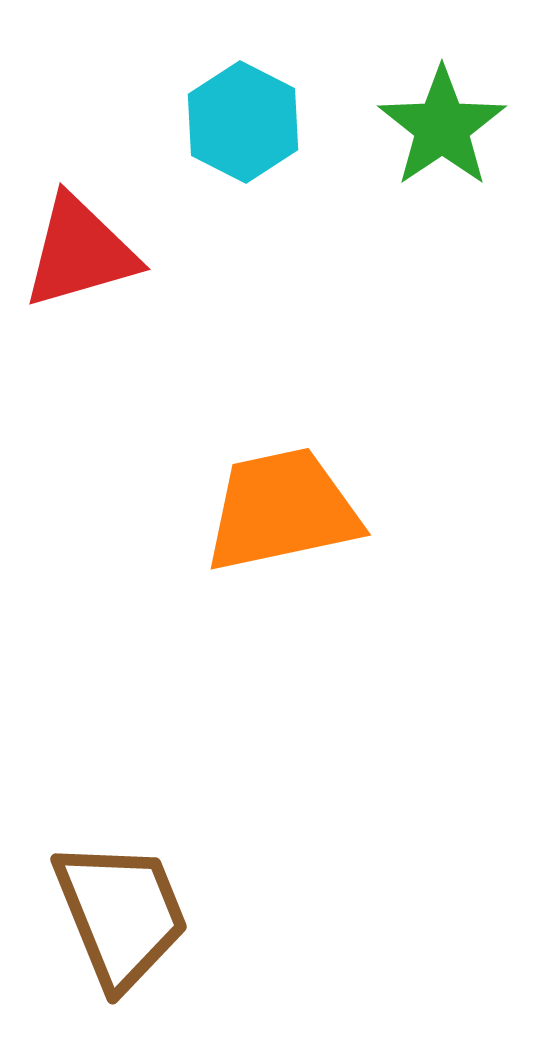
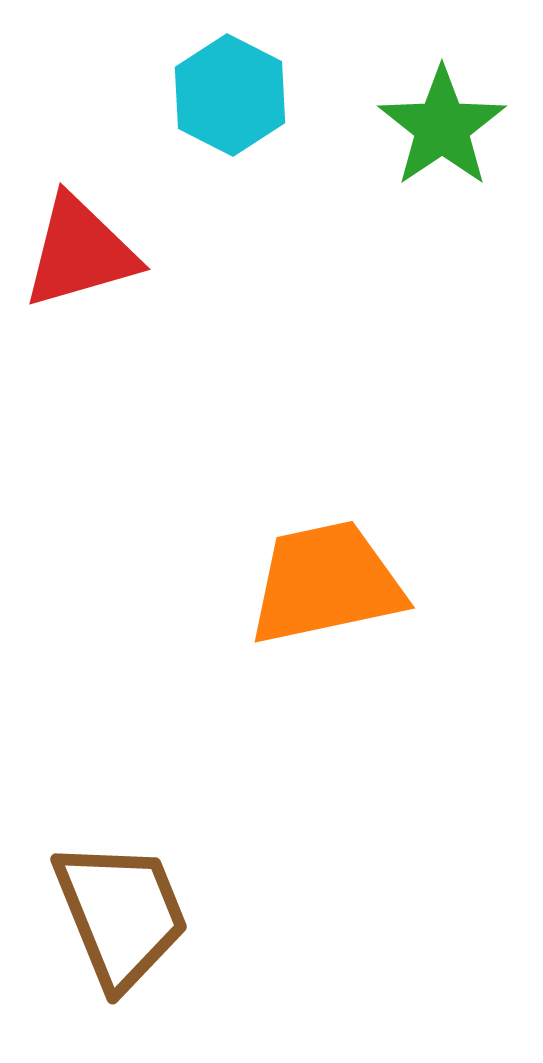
cyan hexagon: moved 13 px left, 27 px up
orange trapezoid: moved 44 px right, 73 px down
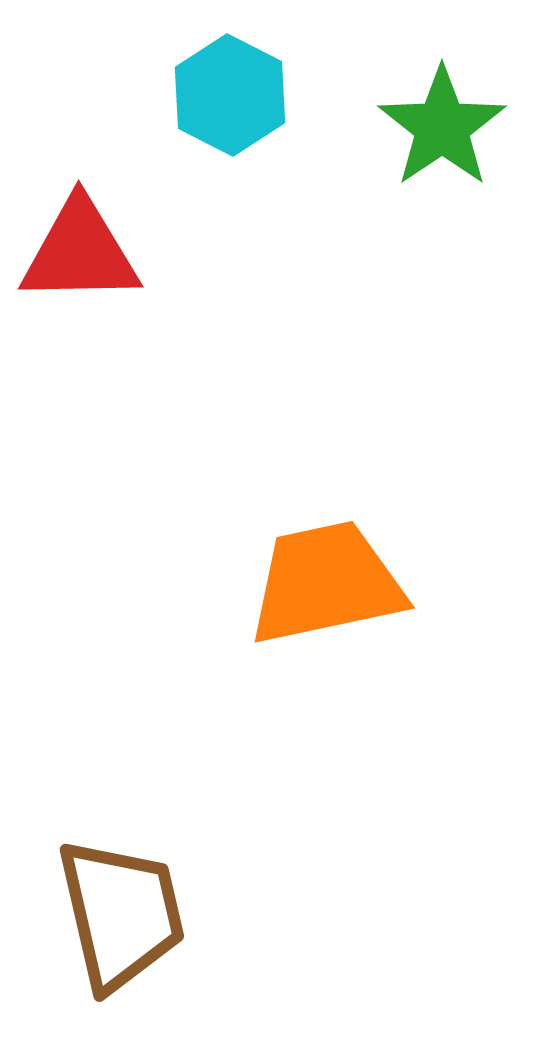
red triangle: rotated 15 degrees clockwise
brown trapezoid: rotated 9 degrees clockwise
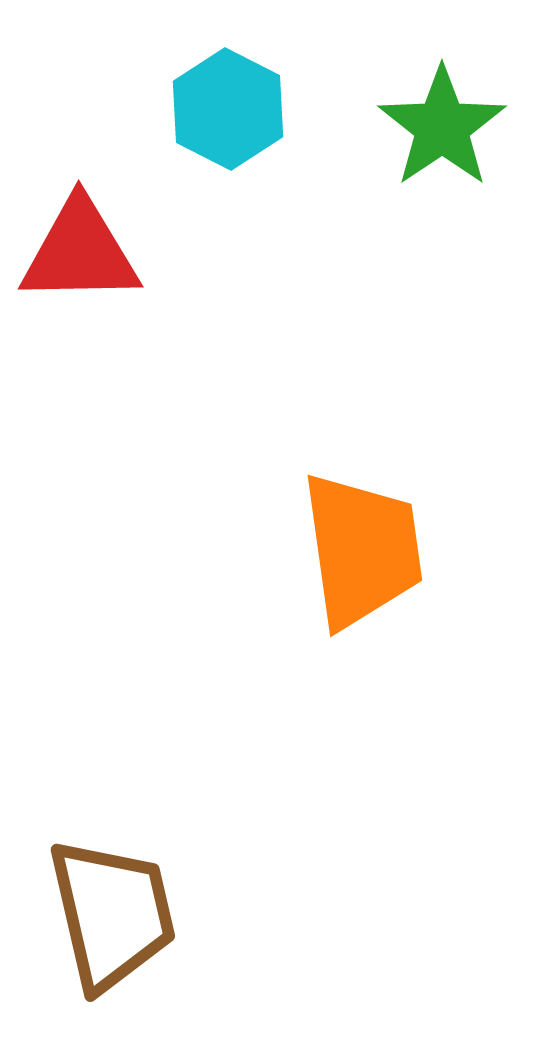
cyan hexagon: moved 2 px left, 14 px down
orange trapezoid: moved 36 px right, 33 px up; rotated 94 degrees clockwise
brown trapezoid: moved 9 px left
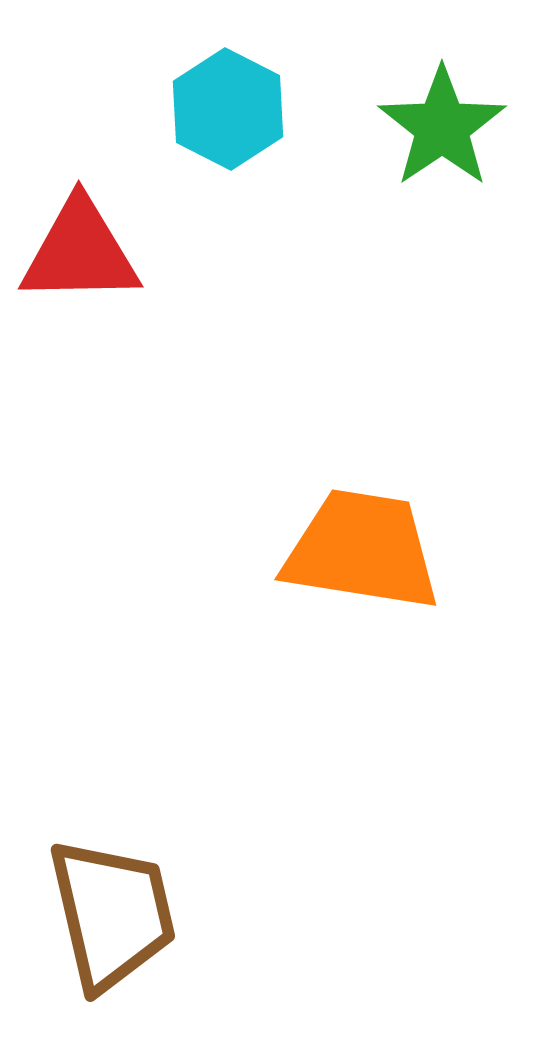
orange trapezoid: rotated 73 degrees counterclockwise
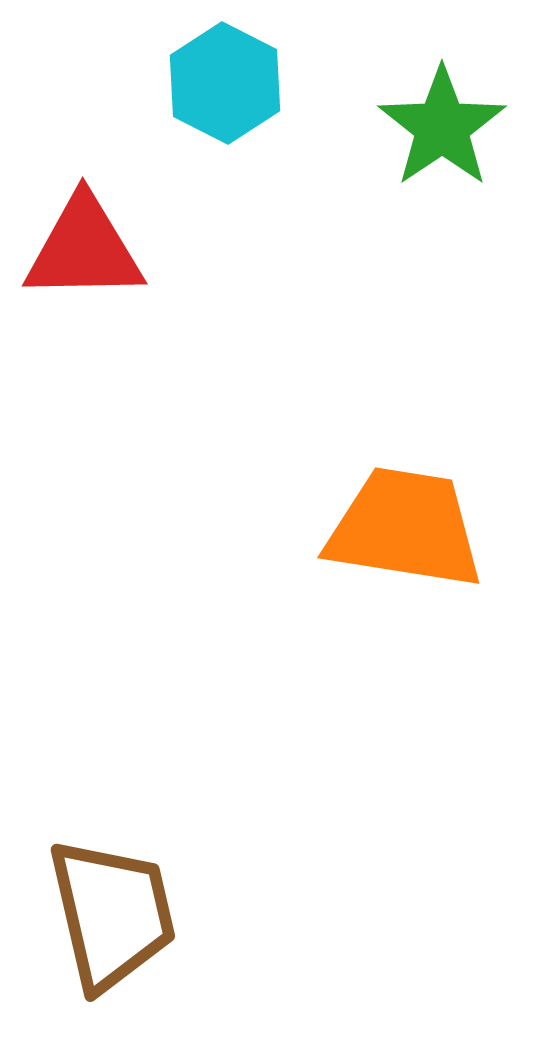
cyan hexagon: moved 3 px left, 26 px up
red triangle: moved 4 px right, 3 px up
orange trapezoid: moved 43 px right, 22 px up
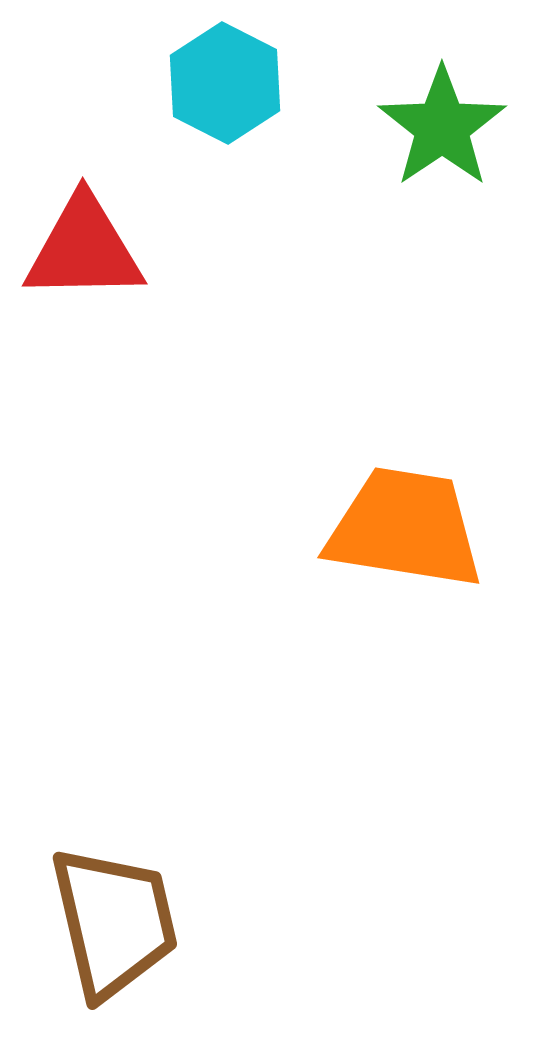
brown trapezoid: moved 2 px right, 8 px down
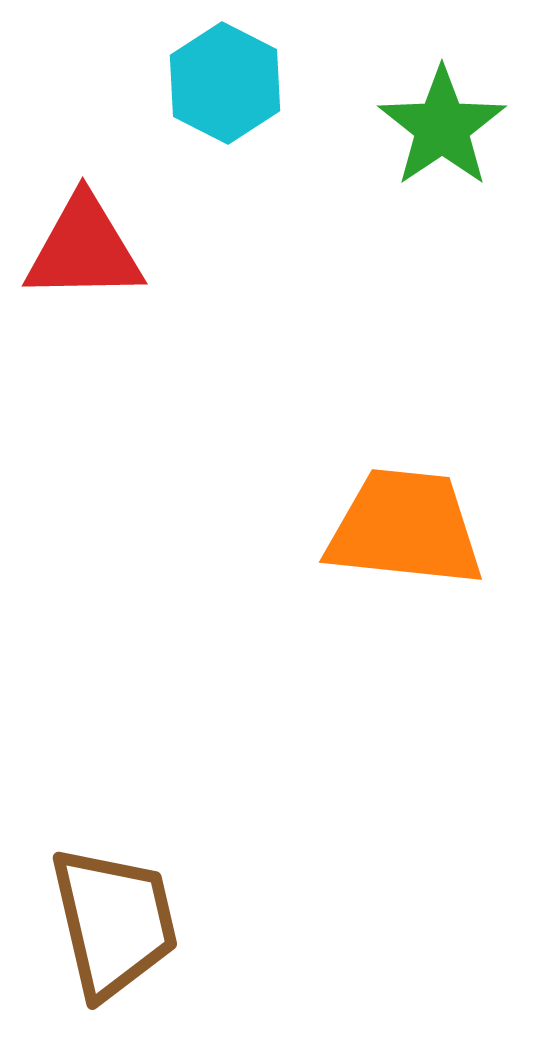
orange trapezoid: rotated 3 degrees counterclockwise
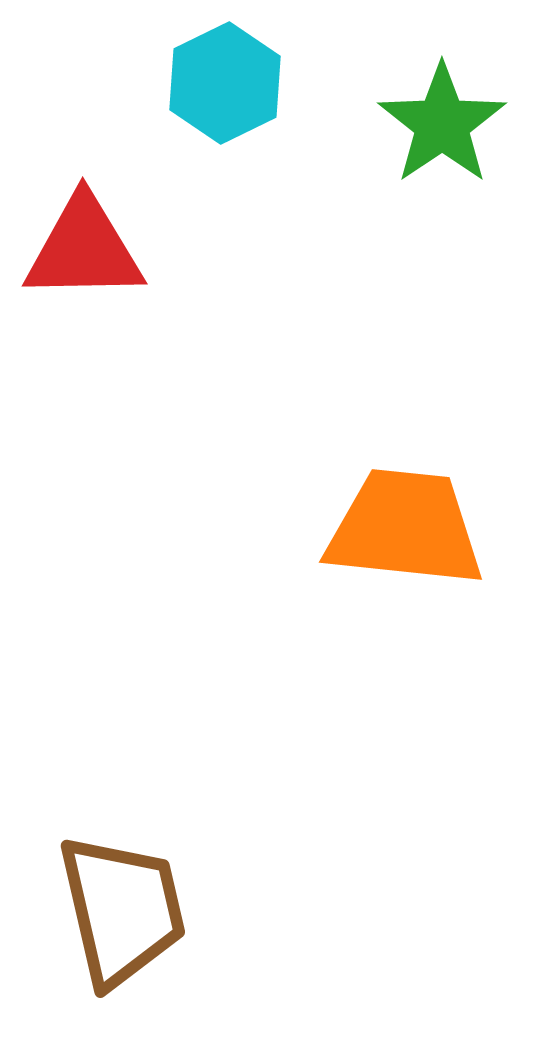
cyan hexagon: rotated 7 degrees clockwise
green star: moved 3 px up
brown trapezoid: moved 8 px right, 12 px up
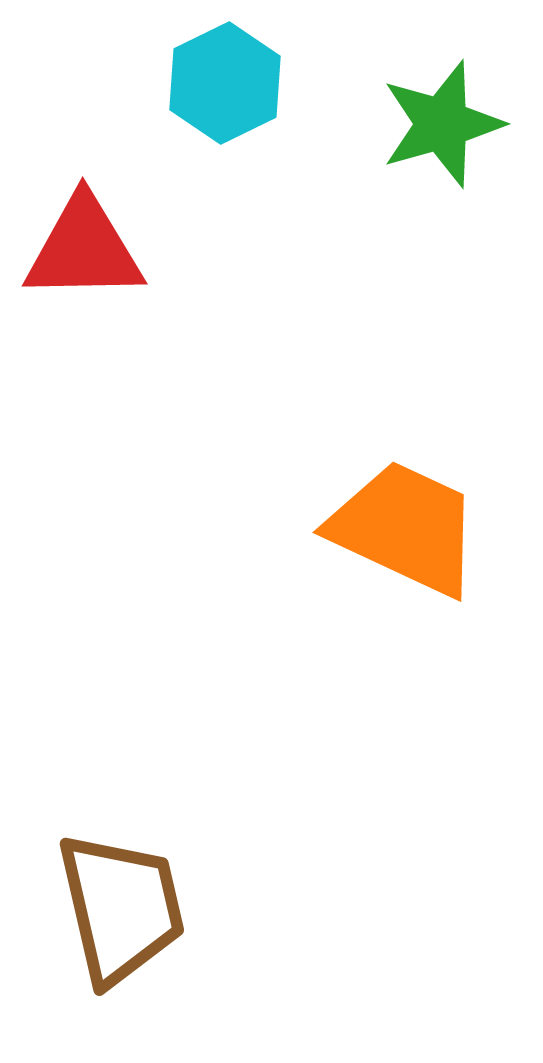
green star: rotated 18 degrees clockwise
orange trapezoid: rotated 19 degrees clockwise
brown trapezoid: moved 1 px left, 2 px up
